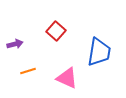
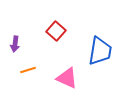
purple arrow: rotated 112 degrees clockwise
blue trapezoid: moved 1 px right, 1 px up
orange line: moved 1 px up
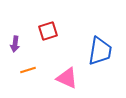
red square: moved 8 px left; rotated 30 degrees clockwise
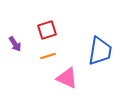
red square: moved 1 px left, 1 px up
purple arrow: rotated 42 degrees counterclockwise
orange line: moved 20 px right, 14 px up
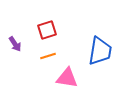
pink triangle: rotated 15 degrees counterclockwise
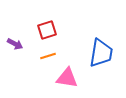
purple arrow: rotated 28 degrees counterclockwise
blue trapezoid: moved 1 px right, 2 px down
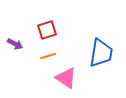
pink triangle: moved 1 px left; rotated 25 degrees clockwise
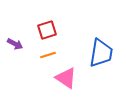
orange line: moved 1 px up
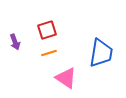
purple arrow: moved 2 px up; rotated 42 degrees clockwise
orange line: moved 1 px right, 2 px up
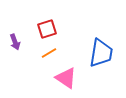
red square: moved 1 px up
orange line: rotated 14 degrees counterclockwise
